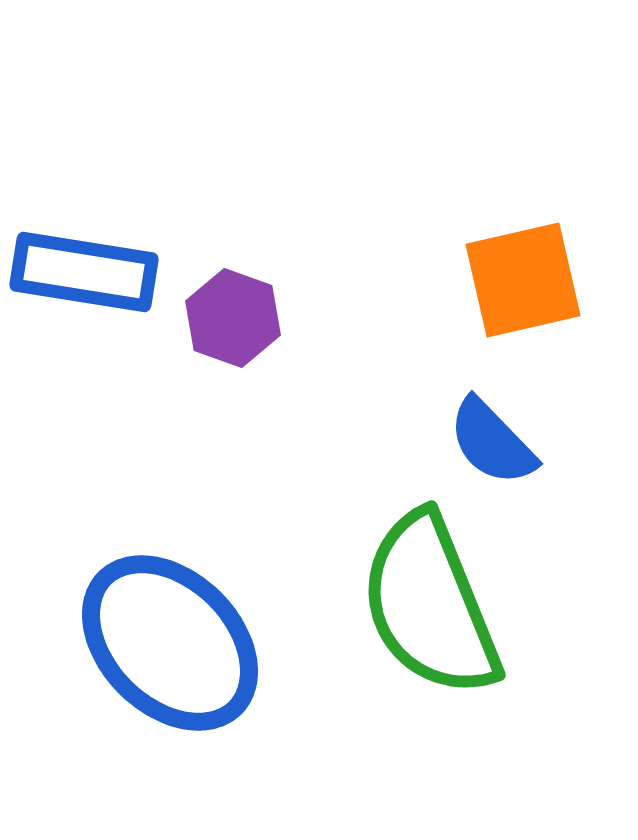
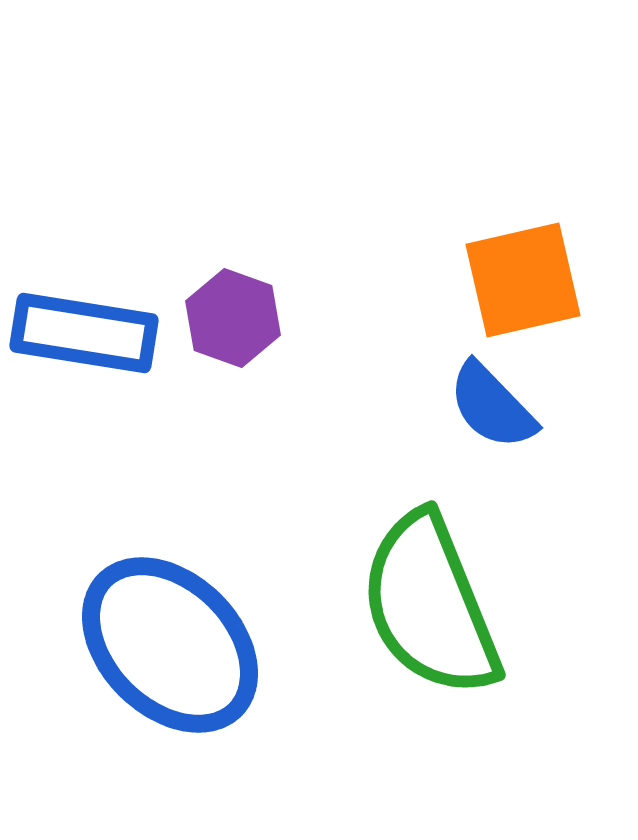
blue rectangle: moved 61 px down
blue semicircle: moved 36 px up
blue ellipse: moved 2 px down
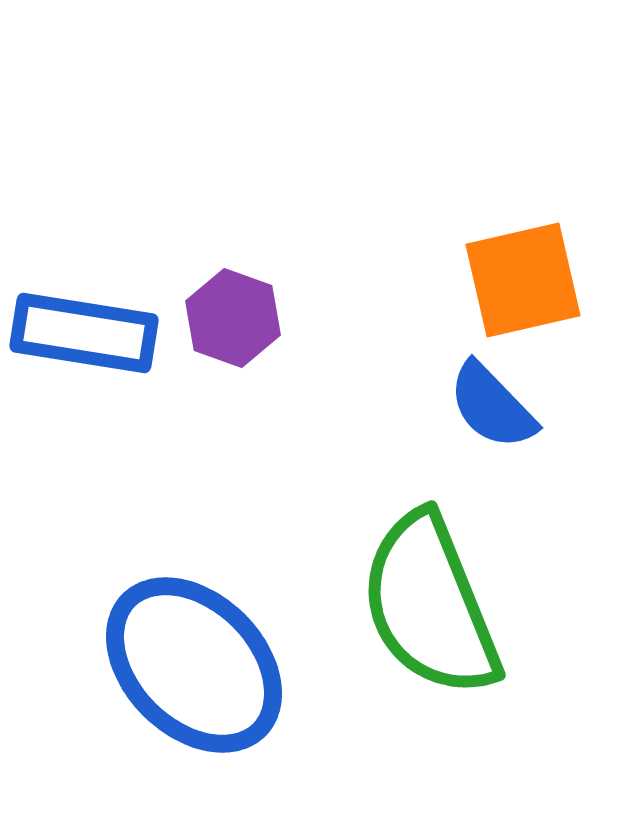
blue ellipse: moved 24 px right, 20 px down
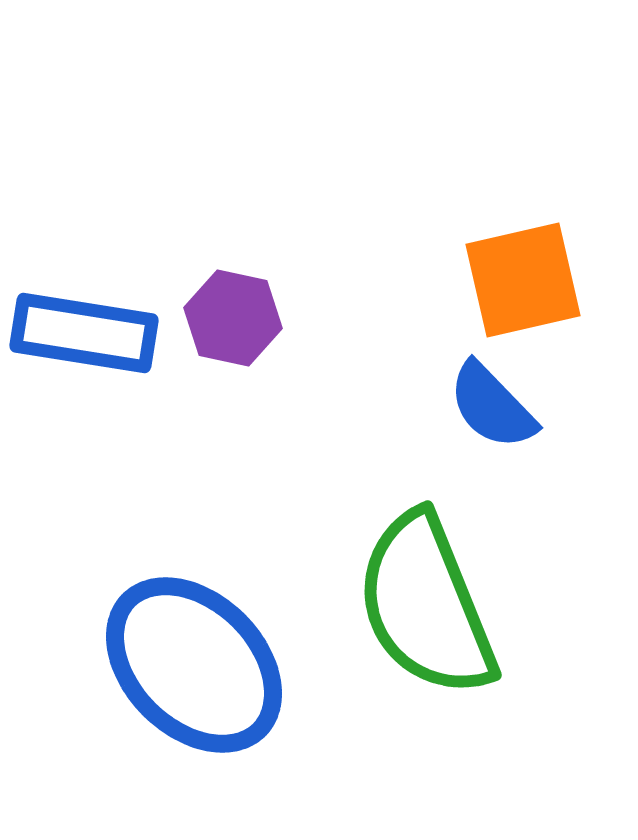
purple hexagon: rotated 8 degrees counterclockwise
green semicircle: moved 4 px left
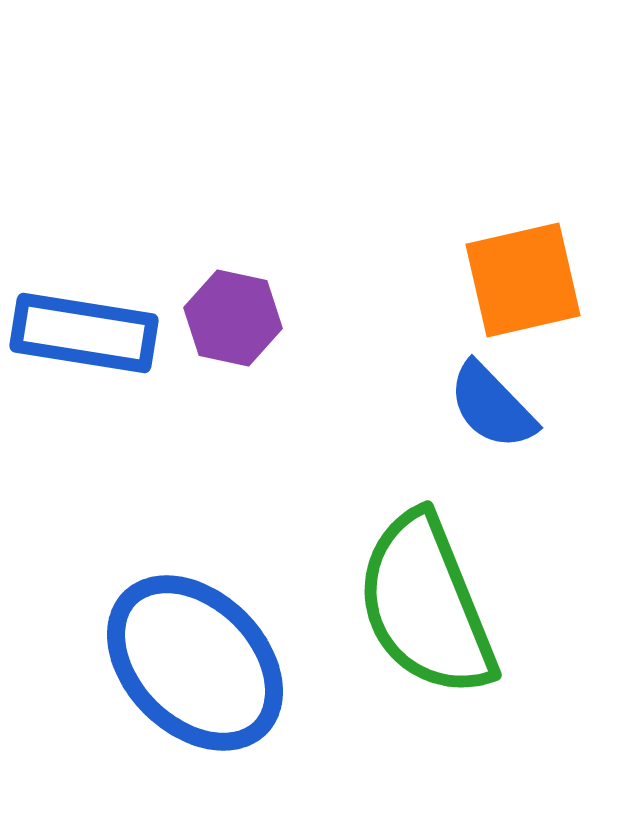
blue ellipse: moved 1 px right, 2 px up
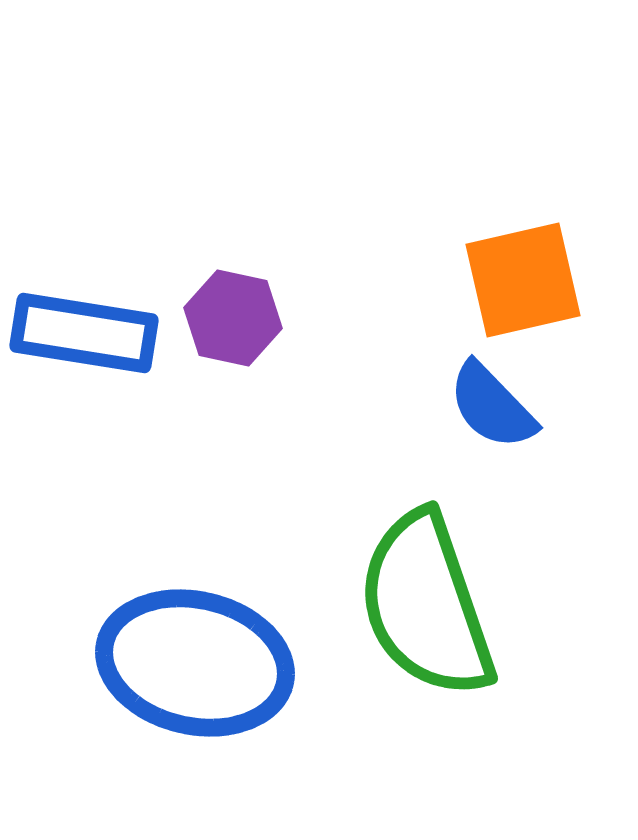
green semicircle: rotated 3 degrees clockwise
blue ellipse: rotated 32 degrees counterclockwise
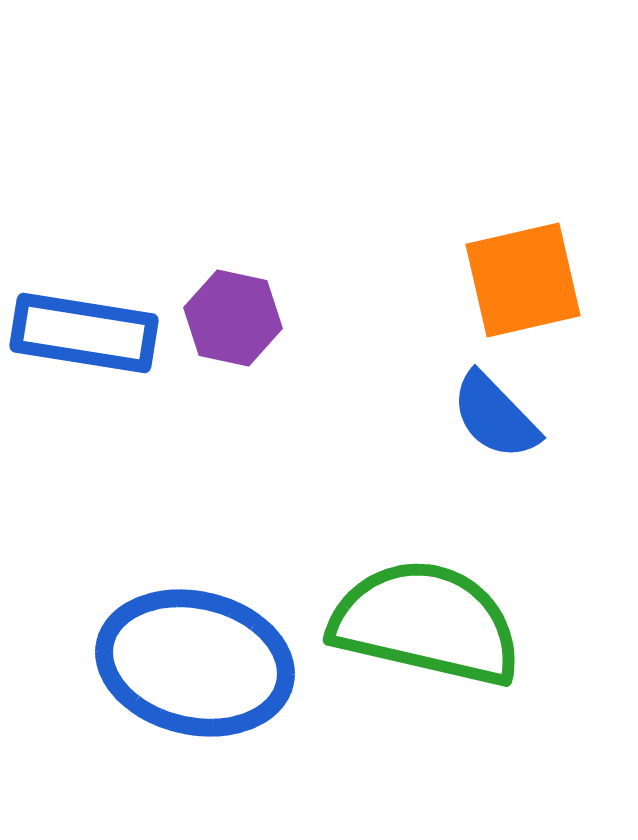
blue semicircle: moved 3 px right, 10 px down
green semicircle: moved 18 px down; rotated 122 degrees clockwise
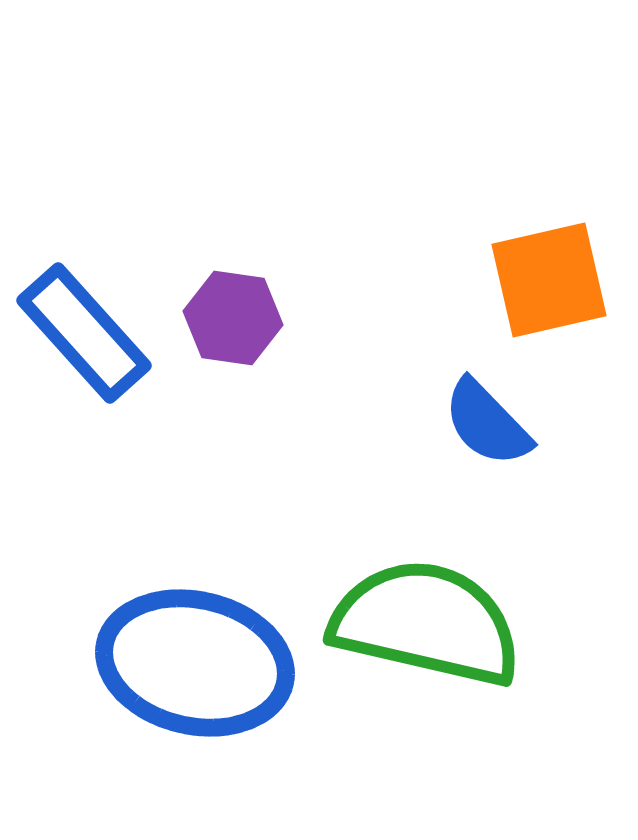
orange square: moved 26 px right
purple hexagon: rotated 4 degrees counterclockwise
blue rectangle: rotated 39 degrees clockwise
blue semicircle: moved 8 px left, 7 px down
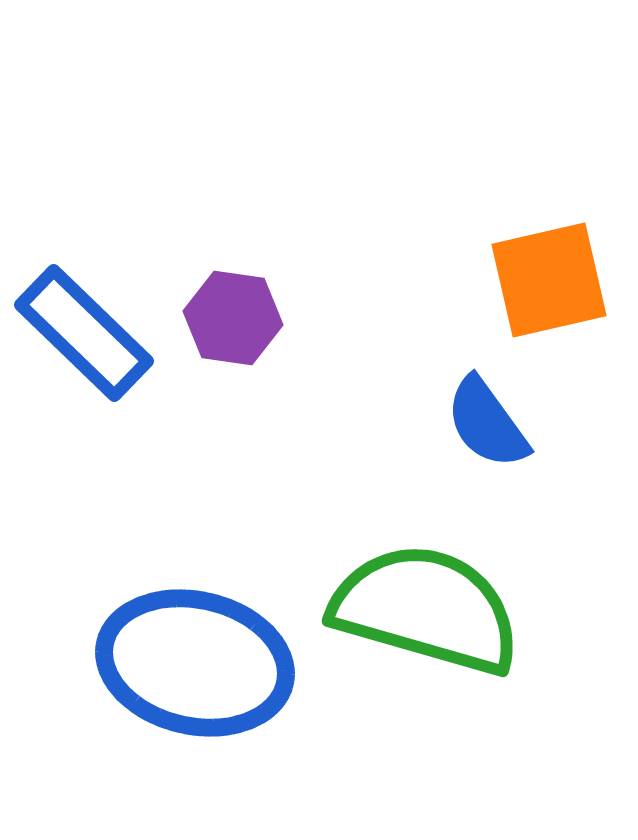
blue rectangle: rotated 4 degrees counterclockwise
blue semicircle: rotated 8 degrees clockwise
green semicircle: moved 14 px up; rotated 3 degrees clockwise
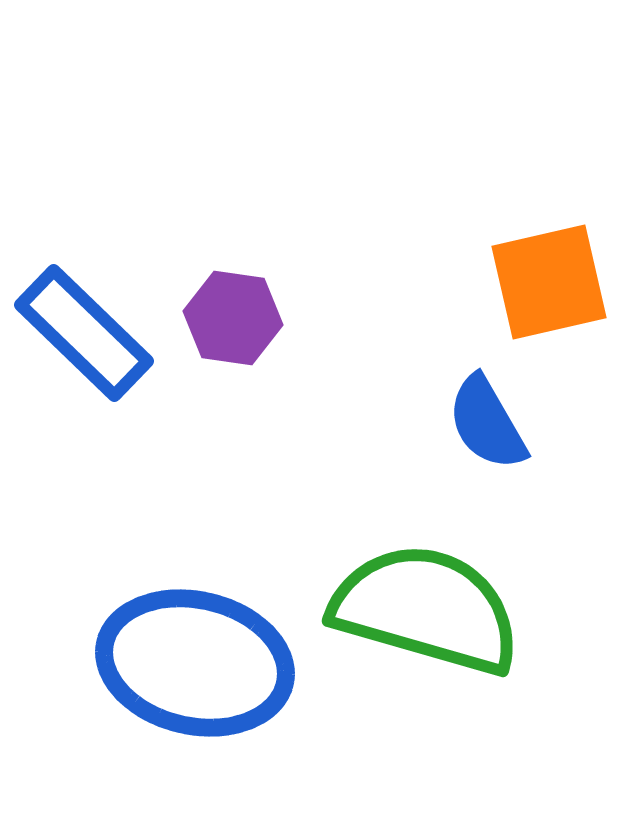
orange square: moved 2 px down
blue semicircle: rotated 6 degrees clockwise
